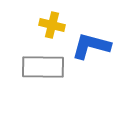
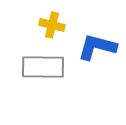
blue L-shape: moved 6 px right, 1 px down
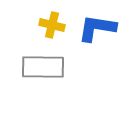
blue L-shape: moved 19 px up; rotated 6 degrees counterclockwise
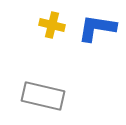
gray rectangle: moved 29 px down; rotated 12 degrees clockwise
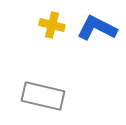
blue L-shape: rotated 18 degrees clockwise
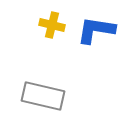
blue L-shape: moved 1 px left, 2 px down; rotated 18 degrees counterclockwise
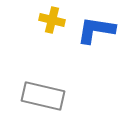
yellow cross: moved 5 px up
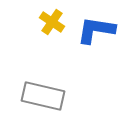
yellow cross: moved 2 px down; rotated 20 degrees clockwise
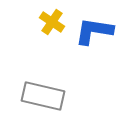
blue L-shape: moved 2 px left, 1 px down
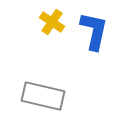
blue L-shape: rotated 93 degrees clockwise
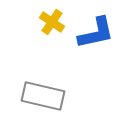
blue L-shape: moved 2 px right, 2 px down; rotated 66 degrees clockwise
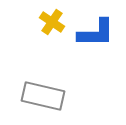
blue L-shape: rotated 12 degrees clockwise
